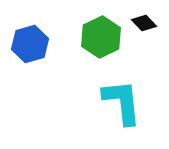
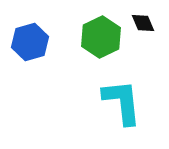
black diamond: moved 1 px left; rotated 20 degrees clockwise
blue hexagon: moved 2 px up
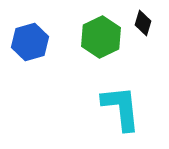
black diamond: rotated 40 degrees clockwise
cyan L-shape: moved 1 px left, 6 px down
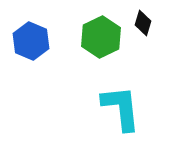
blue hexagon: moved 1 px right, 1 px up; rotated 21 degrees counterclockwise
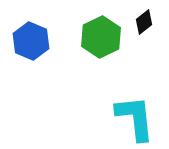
black diamond: moved 1 px right, 1 px up; rotated 35 degrees clockwise
cyan L-shape: moved 14 px right, 10 px down
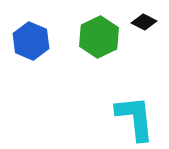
black diamond: rotated 65 degrees clockwise
green hexagon: moved 2 px left
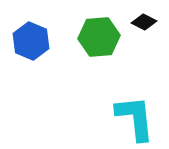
green hexagon: rotated 21 degrees clockwise
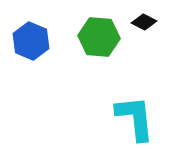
green hexagon: rotated 9 degrees clockwise
